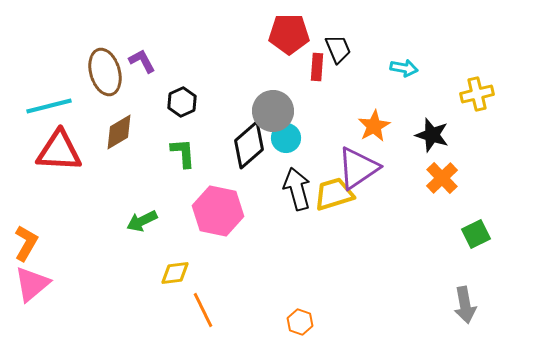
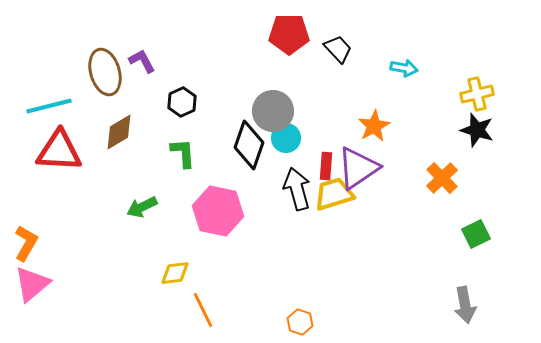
black trapezoid: rotated 20 degrees counterclockwise
red rectangle: moved 9 px right, 99 px down
black star: moved 45 px right, 5 px up
black diamond: rotated 30 degrees counterclockwise
green arrow: moved 14 px up
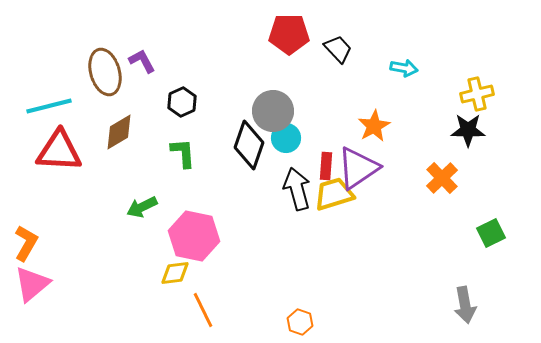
black star: moved 9 px left; rotated 16 degrees counterclockwise
pink hexagon: moved 24 px left, 25 px down
green square: moved 15 px right, 1 px up
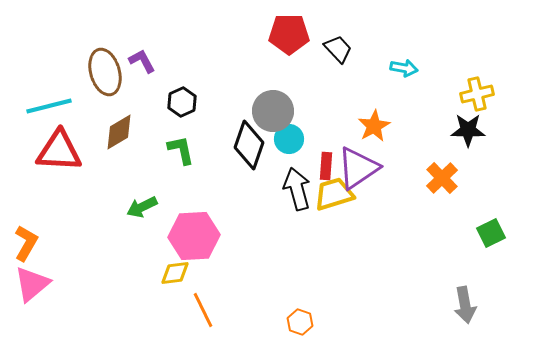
cyan circle: moved 3 px right, 1 px down
green L-shape: moved 2 px left, 3 px up; rotated 8 degrees counterclockwise
pink hexagon: rotated 15 degrees counterclockwise
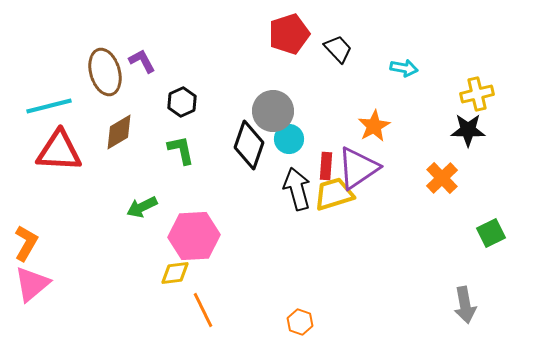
red pentagon: rotated 18 degrees counterclockwise
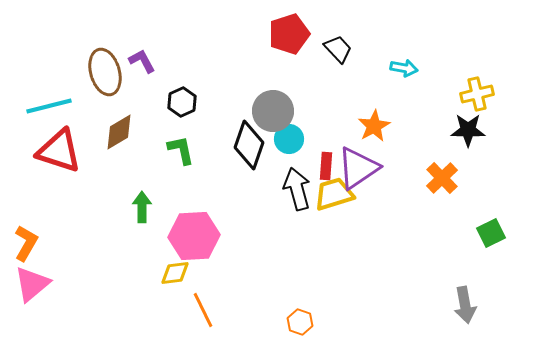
red triangle: rotated 15 degrees clockwise
green arrow: rotated 116 degrees clockwise
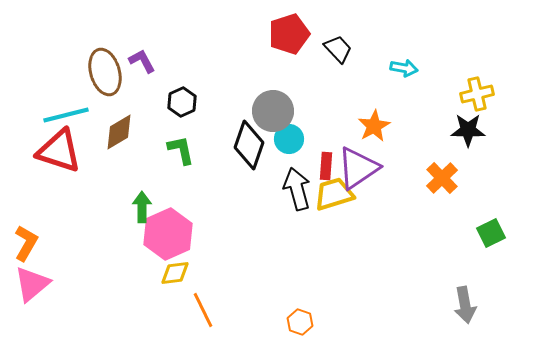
cyan line: moved 17 px right, 9 px down
pink hexagon: moved 26 px left, 2 px up; rotated 21 degrees counterclockwise
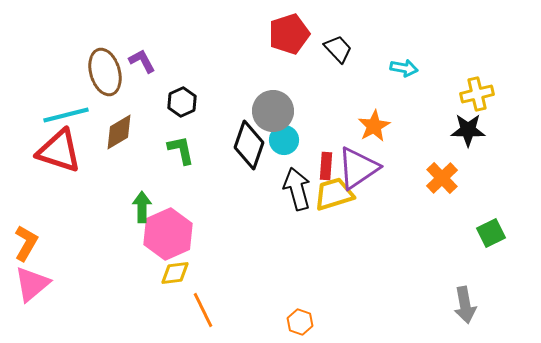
cyan circle: moved 5 px left, 1 px down
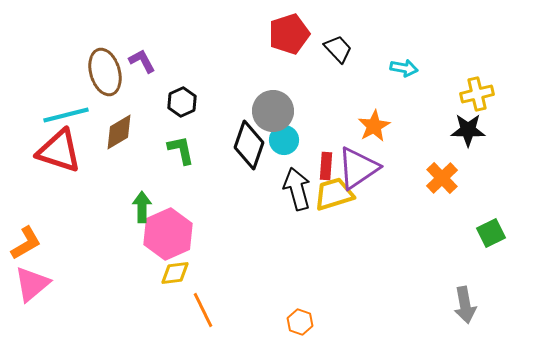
orange L-shape: rotated 30 degrees clockwise
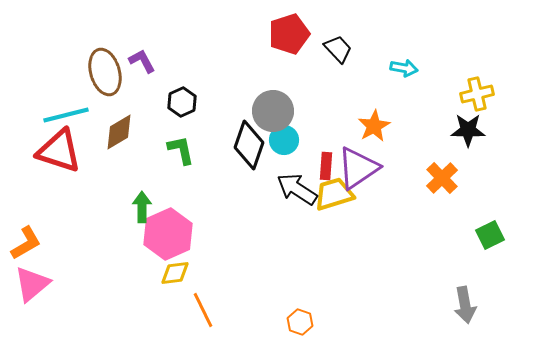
black arrow: rotated 42 degrees counterclockwise
green square: moved 1 px left, 2 px down
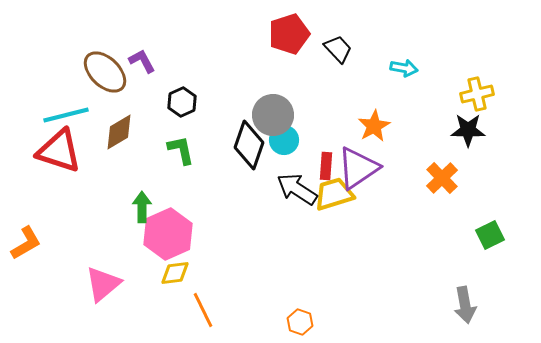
brown ellipse: rotated 30 degrees counterclockwise
gray circle: moved 4 px down
pink triangle: moved 71 px right
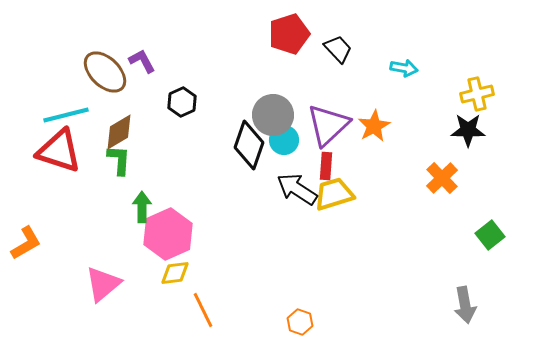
green L-shape: moved 62 px left, 10 px down; rotated 16 degrees clockwise
purple triangle: moved 30 px left, 43 px up; rotated 9 degrees counterclockwise
green square: rotated 12 degrees counterclockwise
